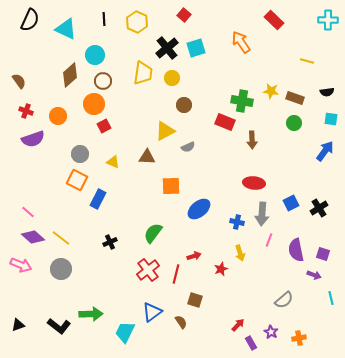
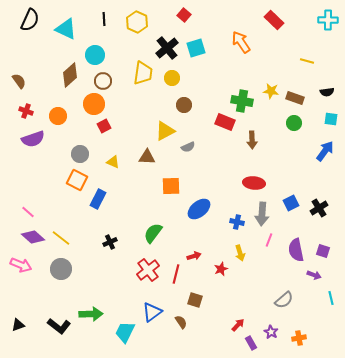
purple square at (323, 254): moved 3 px up
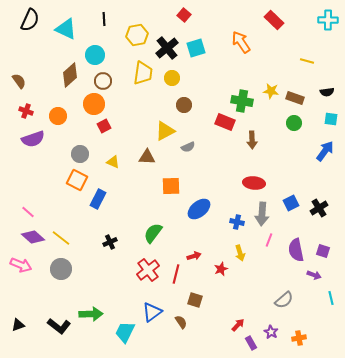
yellow hexagon at (137, 22): moved 13 px down; rotated 25 degrees clockwise
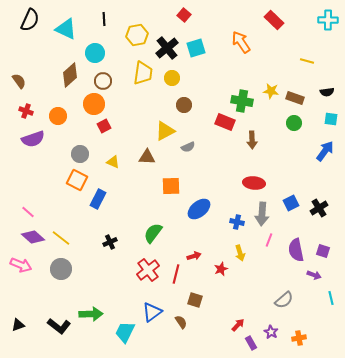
cyan circle at (95, 55): moved 2 px up
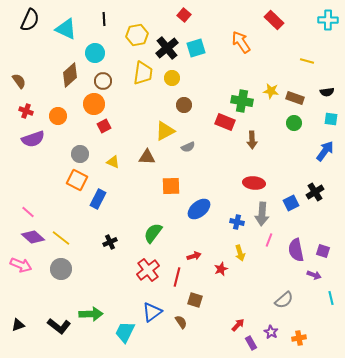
black cross at (319, 208): moved 4 px left, 16 px up
red line at (176, 274): moved 1 px right, 3 px down
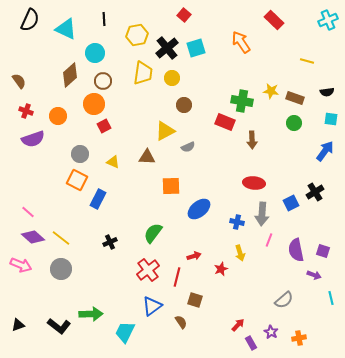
cyan cross at (328, 20): rotated 24 degrees counterclockwise
blue triangle at (152, 312): moved 6 px up
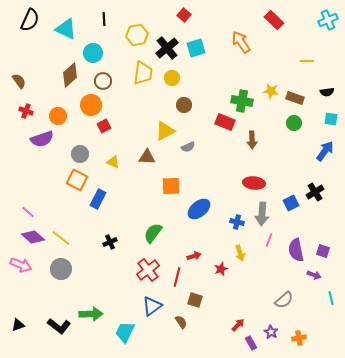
cyan circle at (95, 53): moved 2 px left
yellow line at (307, 61): rotated 16 degrees counterclockwise
orange circle at (94, 104): moved 3 px left, 1 px down
purple semicircle at (33, 139): moved 9 px right
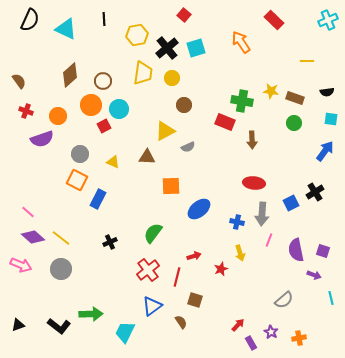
cyan circle at (93, 53): moved 26 px right, 56 px down
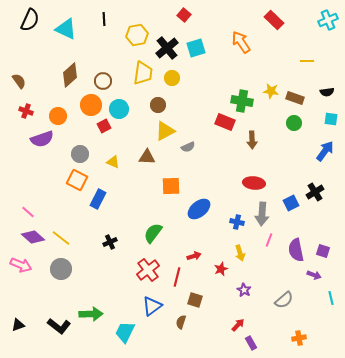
brown circle at (184, 105): moved 26 px left
brown semicircle at (181, 322): rotated 128 degrees counterclockwise
purple star at (271, 332): moved 27 px left, 42 px up
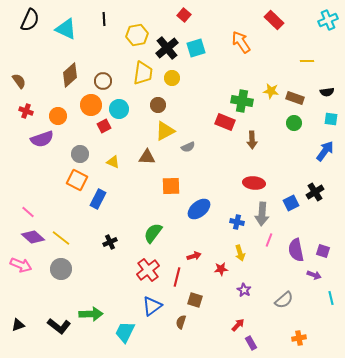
red star at (221, 269): rotated 16 degrees clockwise
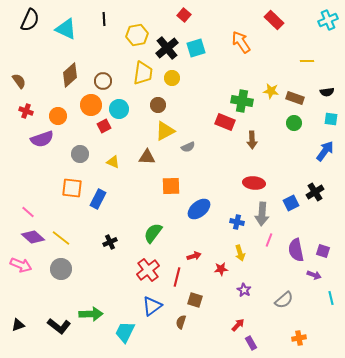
orange square at (77, 180): moved 5 px left, 8 px down; rotated 20 degrees counterclockwise
